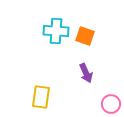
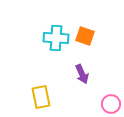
cyan cross: moved 7 px down
purple arrow: moved 4 px left, 1 px down
yellow rectangle: rotated 20 degrees counterclockwise
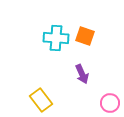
yellow rectangle: moved 3 px down; rotated 25 degrees counterclockwise
pink circle: moved 1 px left, 1 px up
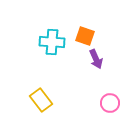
cyan cross: moved 4 px left, 4 px down
purple arrow: moved 14 px right, 15 px up
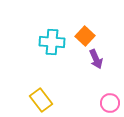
orange square: rotated 24 degrees clockwise
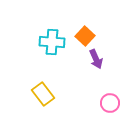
yellow rectangle: moved 2 px right, 6 px up
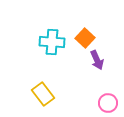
orange square: moved 2 px down
purple arrow: moved 1 px right, 1 px down
pink circle: moved 2 px left
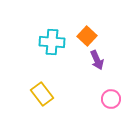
orange square: moved 2 px right, 2 px up
yellow rectangle: moved 1 px left
pink circle: moved 3 px right, 4 px up
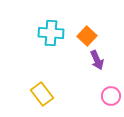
cyan cross: moved 1 px left, 9 px up
pink circle: moved 3 px up
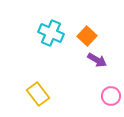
cyan cross: rotated 20 degrees clockwise
purple arrow: rotated 36 degrees counterclockwise
yellow rectangle: moved 4 px left
